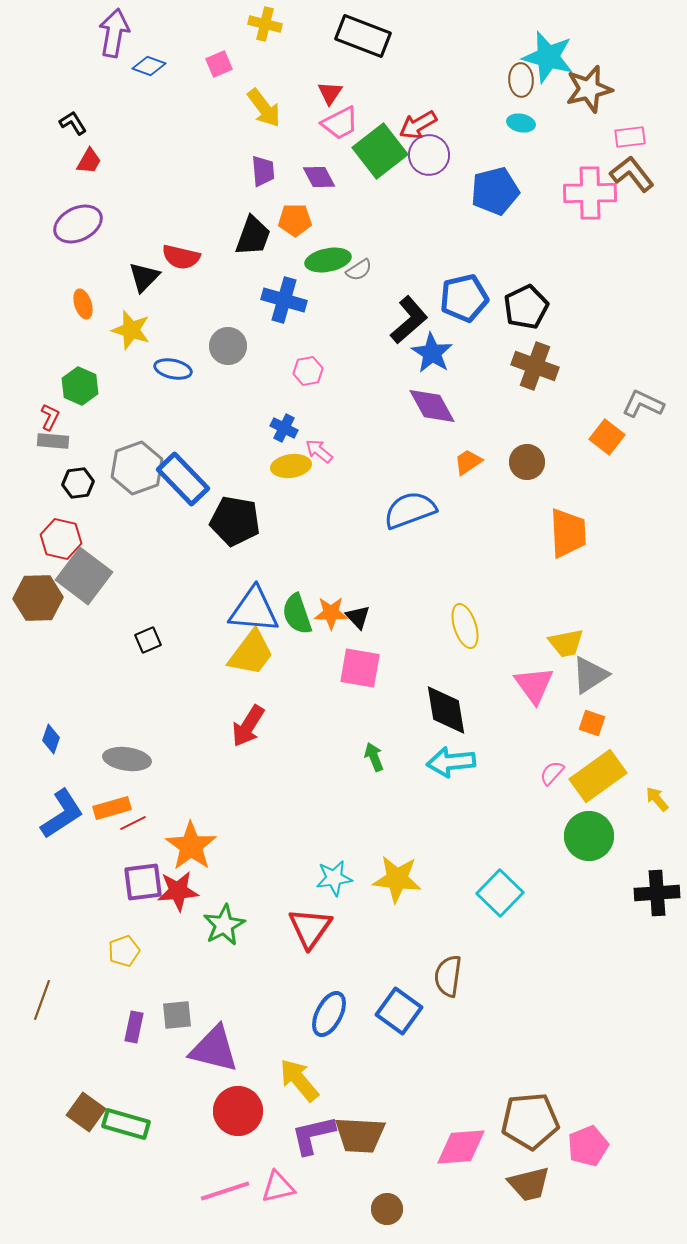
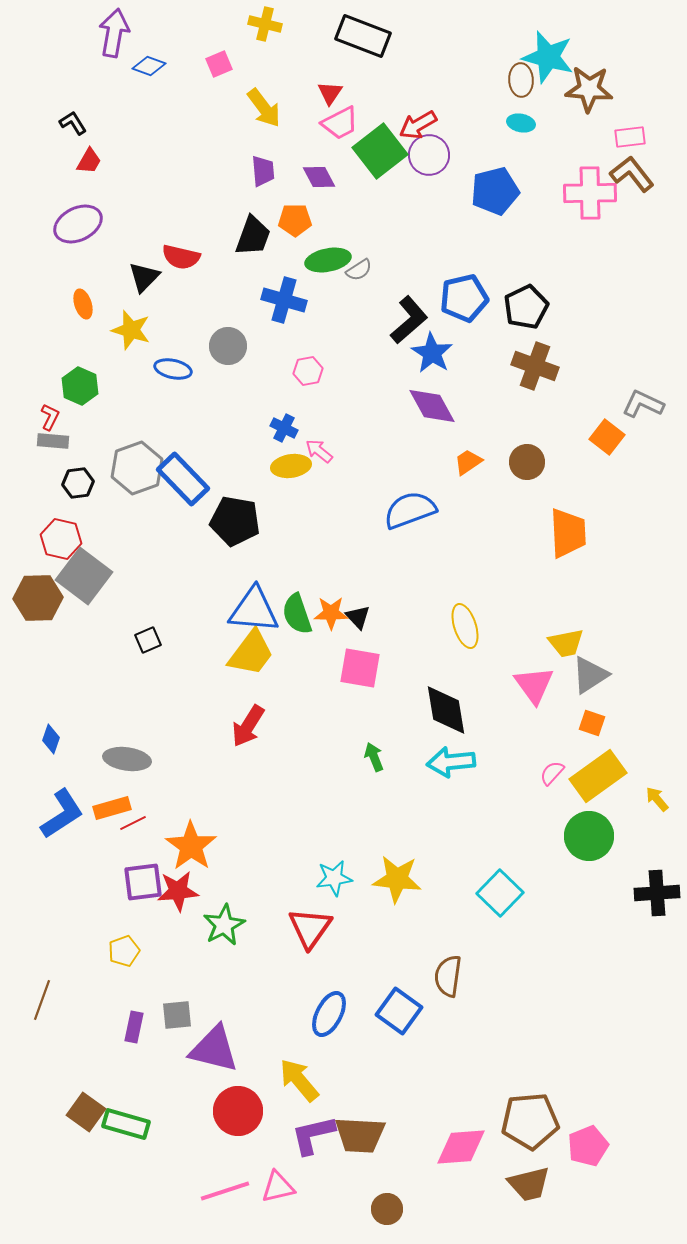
brown star at (589, 89): rotated 18 degrees clockwise
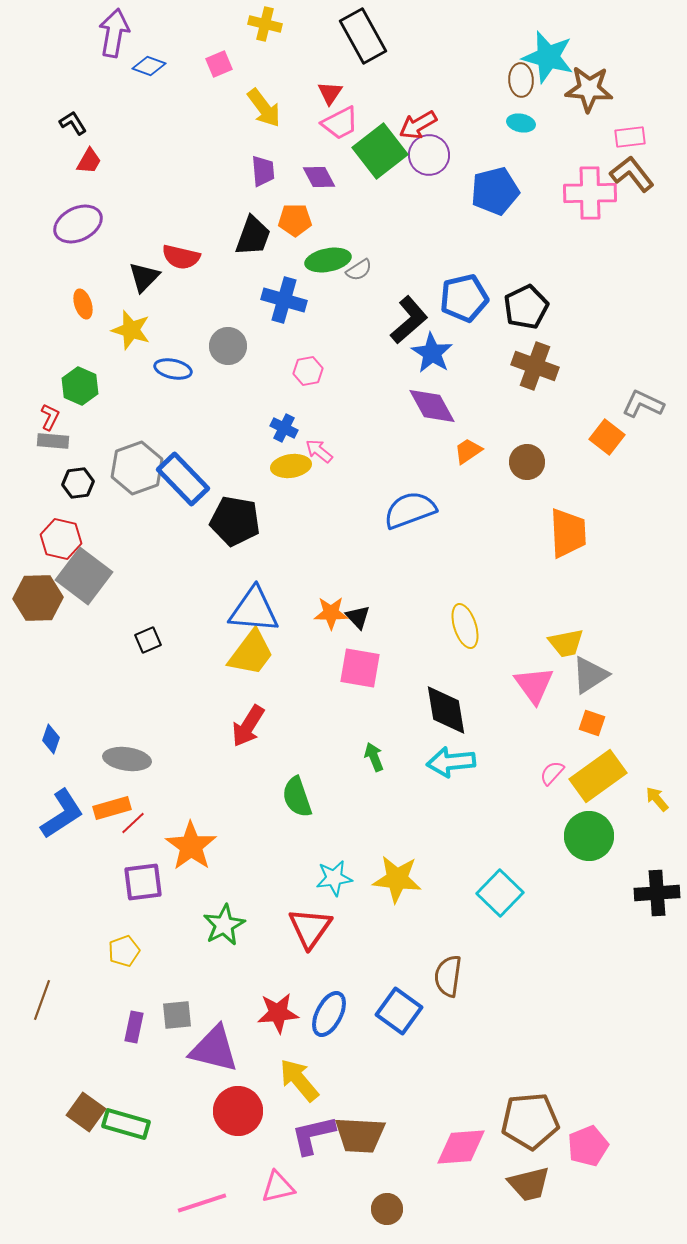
black rectangle at (363, 36): rotated 40 degrees clockwise
orange trapezoid at (468, 462): moved 11 px up
green semicircle at (297, 614): moved 183 px down
red line at (133, 823): rotated 16 degrees counterclockwise
red star at (178, 891): moved 100 px right, 122 px down
pink line at (225, 1191): moved 23 px left, 12 px down
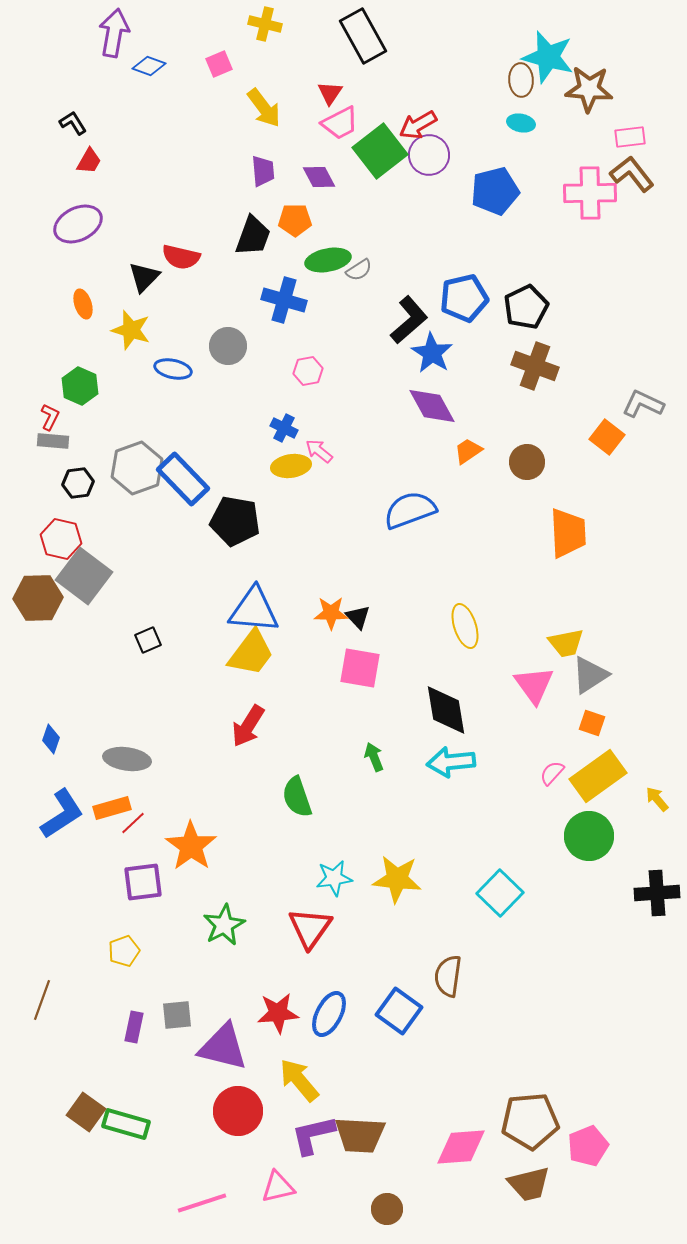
purple triangle at (214, 1049): moved 9 px right, 2 px up
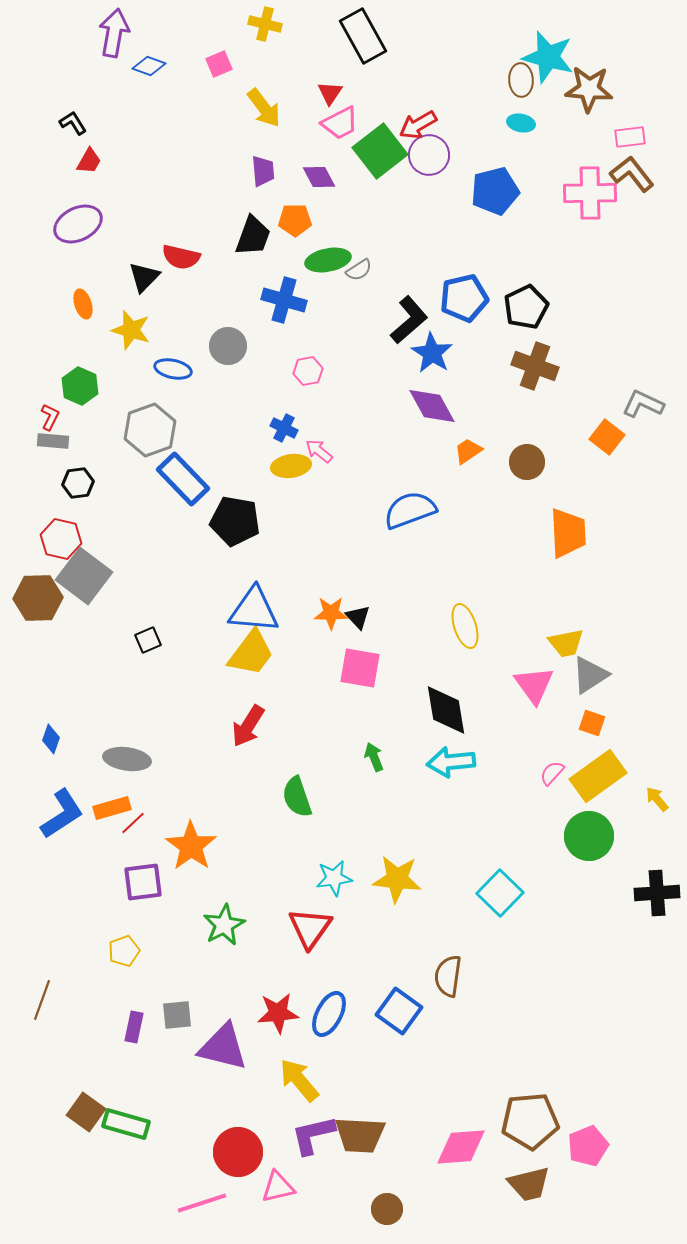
gray hexagon at (137, 468): moved 13 px right, 38 px up
red circle at (238, 1111): moved 41 px down
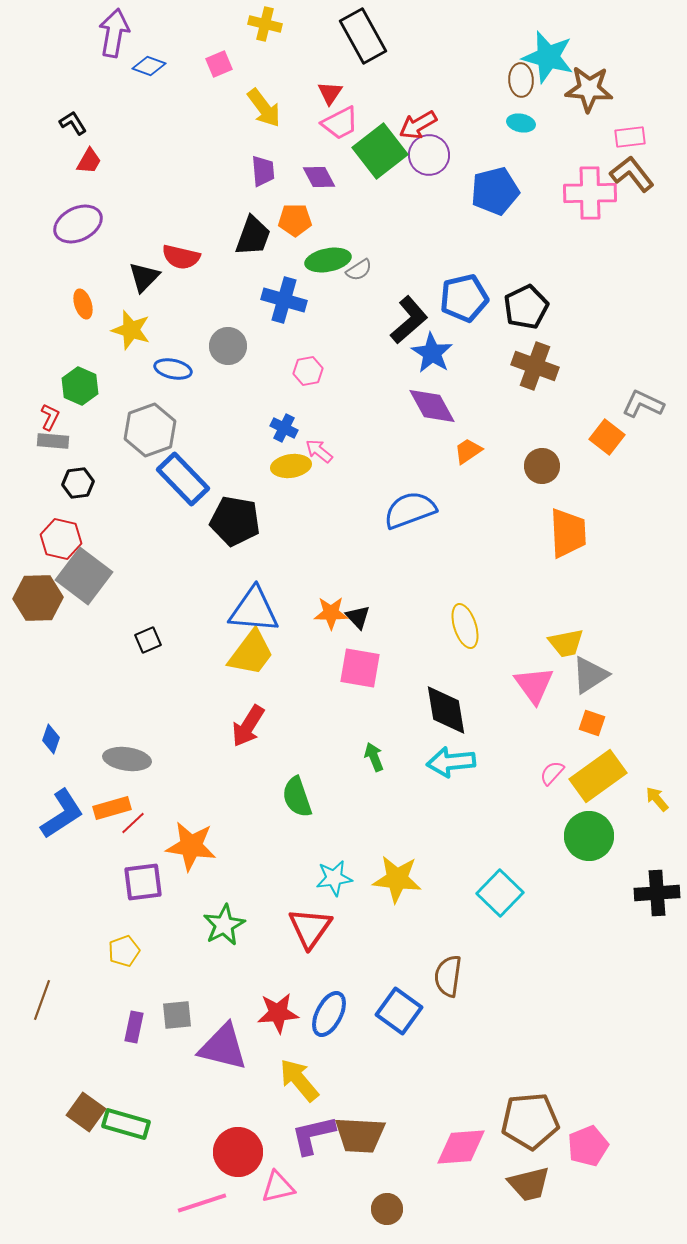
brown circle at (527, 462): moved 15 px right, 4 px down
orange star at (191, 846): rotated 27 degrees counterclockwise
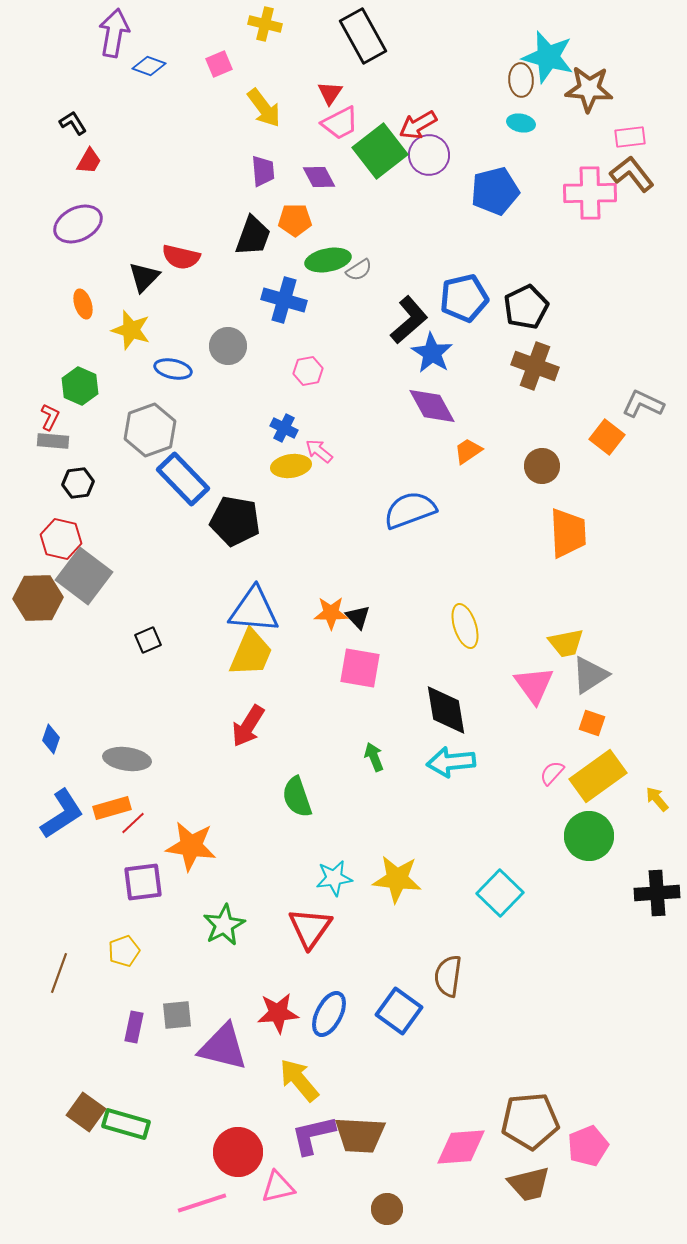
yellow trapezoid at (251, 653): rotated 14 degrees counterclockwise
brown line at (42, 1000): moved 17 px right, 27 px up
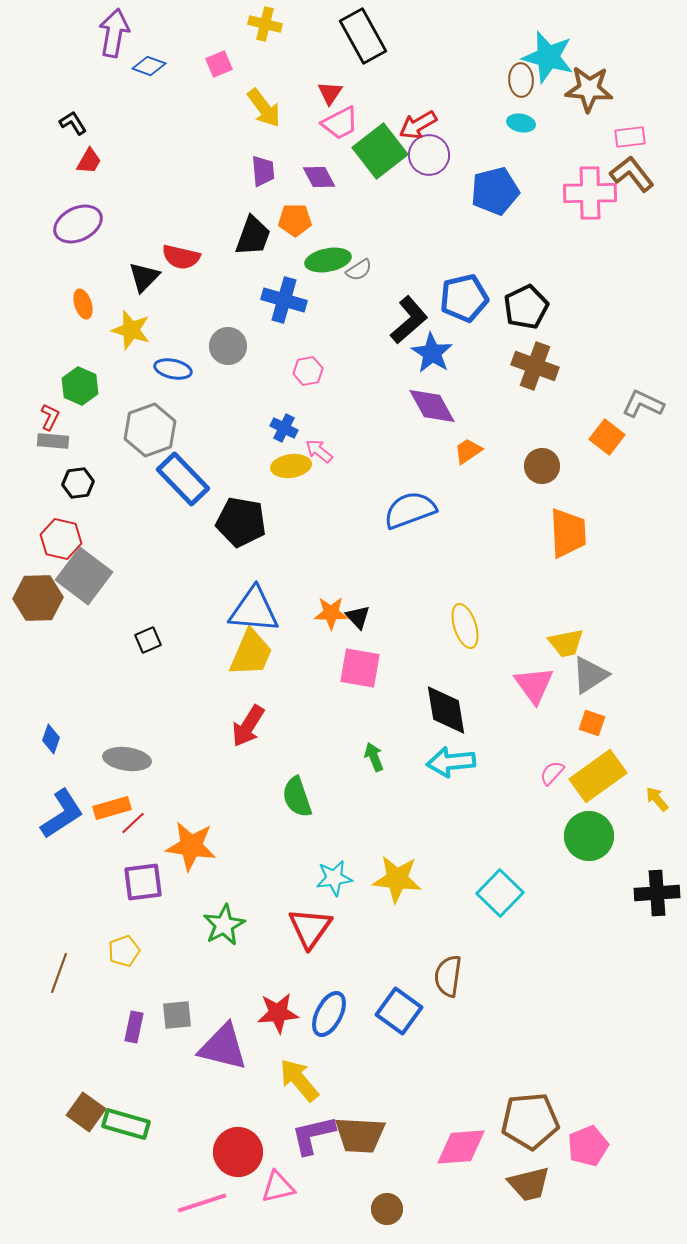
black pentagon at (235, 521): moved 6 px right, 1 px down
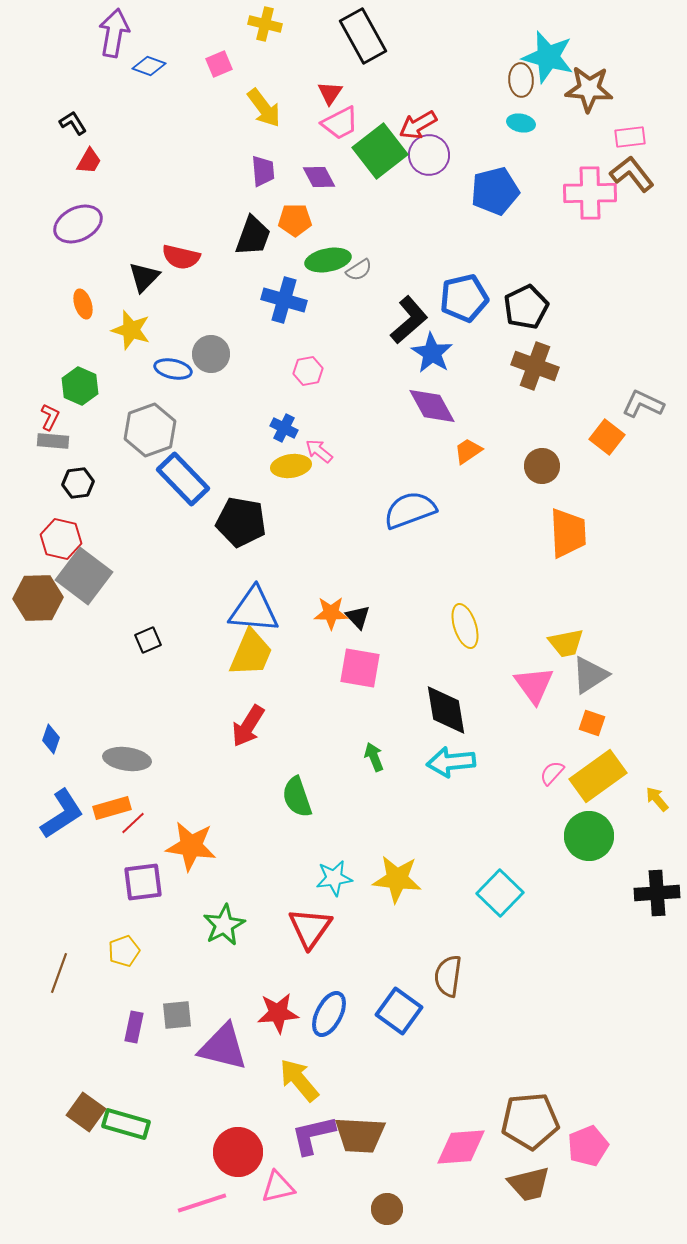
gray circle at (228, 346): moved 17 px left, 8 px down
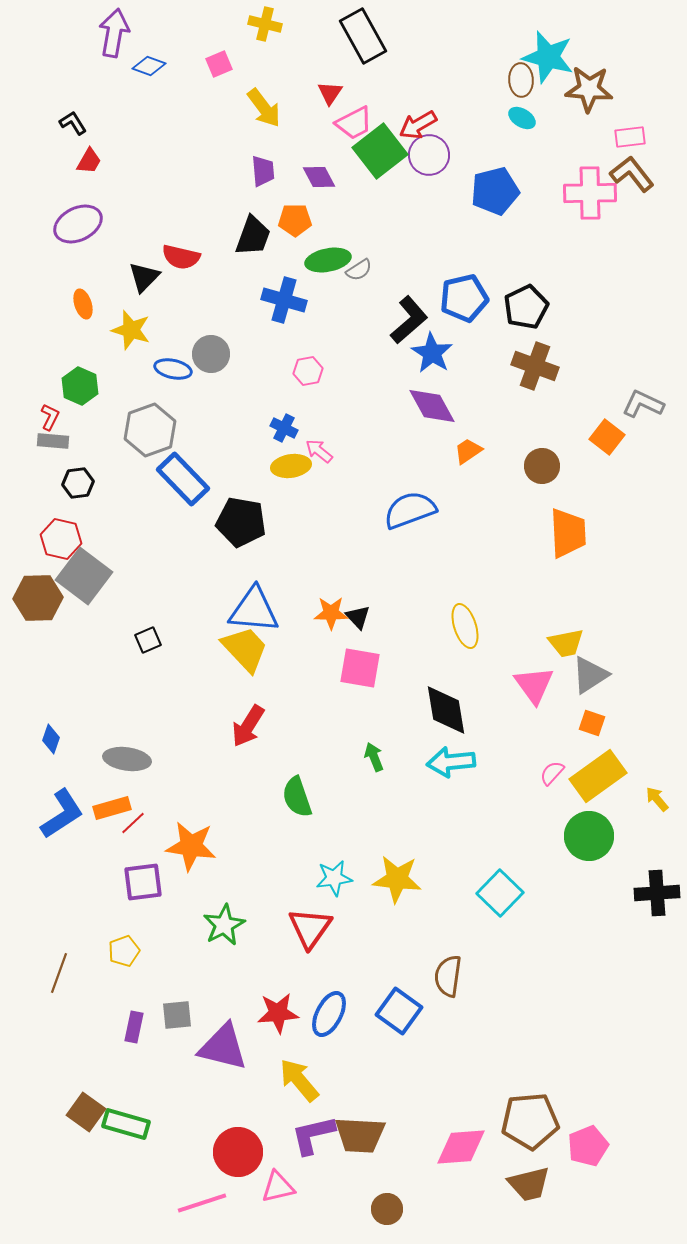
pink trapezoid at (340, 123): moved 14 px right
cyan ellipse at (521, 123): moved 1 px right, 5 px up; rotated 20 degrees clockwise
yellow trapezoid at (251, 653): moved 6 px left, 4 px up; rotated 66 degrees counterclockwise
